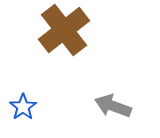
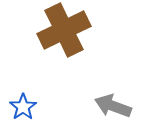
brown cross: rotated 12 degrees clockwise
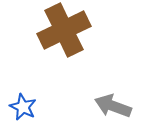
blue star: rotated 12 degrees counterclockwise
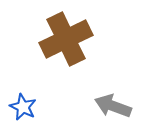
brown cross: moved 2 px right, 9 px down
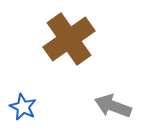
brown cross: moved 3 px right; rotated 9 degrees counterclockwise
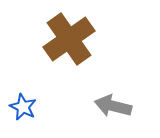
gray arrow: rotated 6 degrees counterclockwise
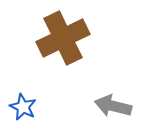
brown cross: moved 6 px left, 1 px up; rotated 9 degrees clockwise
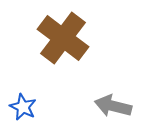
brown cross: rotated 27 degrees counterclockwise
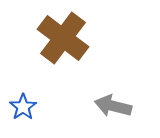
blue star: rotated 12 degrees clockwise
